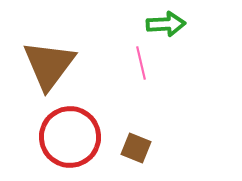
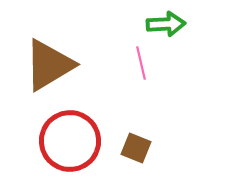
brown triangle: rotated 22 degrees clockwise
red circle: moved 4 px down
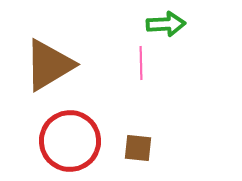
pink line: rotated 12 degrees clockwise
brown square: moved 2 px right; rotated 16 degrees counterclockwise
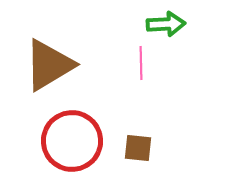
red circle: moved 2 px right
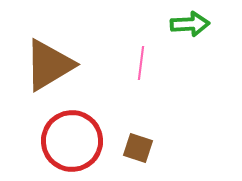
green arrow: moved 24 px right
pink line: rotated 8 degrees clockwise
brown square: rotated 12 degrees clockwise
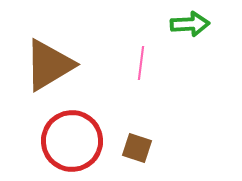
brown square: moved 1 px left
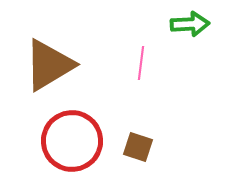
brown square: moved 1 px right, 1 px up
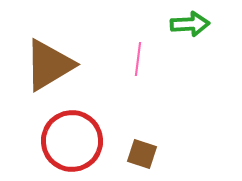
pink line: moved 3 px left, 4 px up
brown square: moved 4 px right, 7 px down
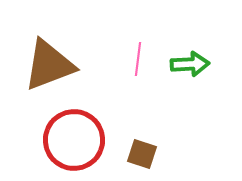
green arrow: moved 40 px down
brown triangle: rotated 10 degrees clockwise
red circle: moved 2 px right, 1 px up
